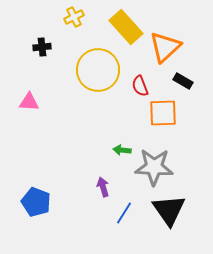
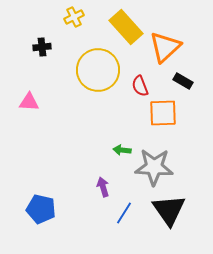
blue pentagon: moved 5 px right, 7 px down; rotated 8 degrees counterclockwise
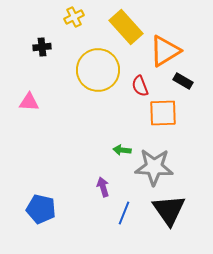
orange triangle: moved 4 px down; rotated 12 degrees clockwise
blue line: rotated 10 degrees counterclockwise
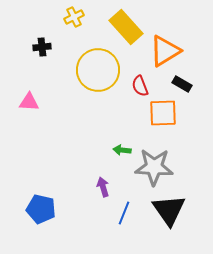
black rectangle: moved 1 px left, 3 px down
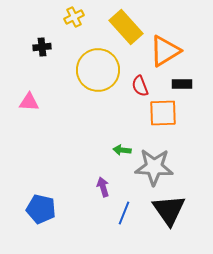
black rectangle: rotated 30 degrees counterclockwise
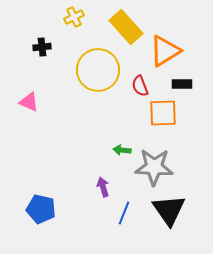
pink triangle: rotated 20 degrees clockwise
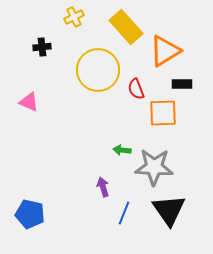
red semicircle: moved 4 px left, 3 px down
blue pentagon: moved 11 px left, 5 px down
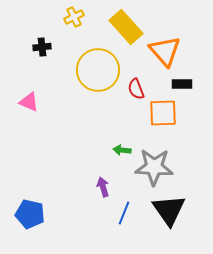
orange triangle: rotated 40 degrees counterclockwise
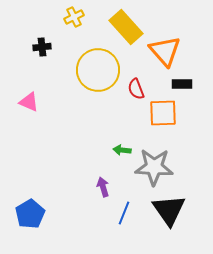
blue pentagon: rotated 28 degrees clockwise
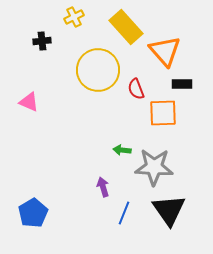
black cross: moved 6 px up
blue pentagon: moved 3 px right, 1 px up
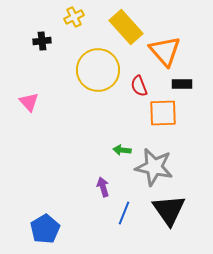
red semicircle: moved 3 px right, 3 px up
pink triangle: rotated 25 degrees clockwise
gray star: rotated 9 degrees clockwise
blue pentagon: moved 12 px right, 16 px down
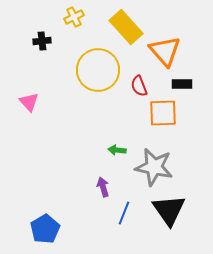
green arrow: moved 5 px left
